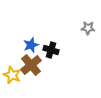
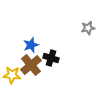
gray star: rotated 16 degrees counterclockwise
black cross: moved 8 px down
yellow star: rotated 18 degrees counterclockwise
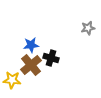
blue star: rotated 14 degrees clockwise
yellow star: moved 5 px down
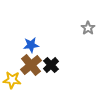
gray star: rotated 24 degrees counterclockwise
black cross: moved 7 px down; rotated 28 degrees clockwise
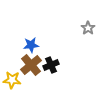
black cross: rotated 21 degrees clockwise
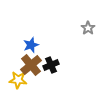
blue star: rotated 14 degrees counterclockwise
yellow star: moved 6 px right
